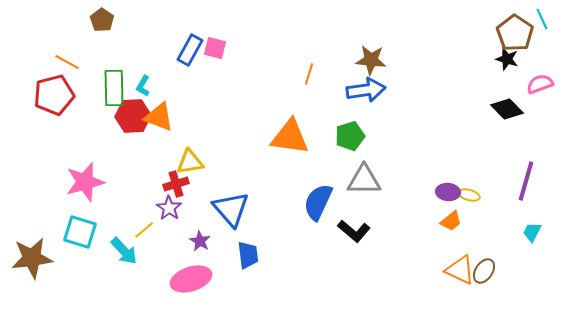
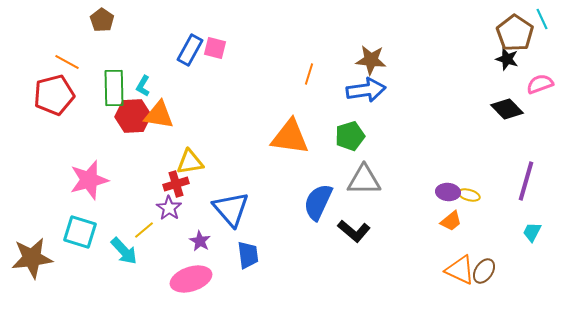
orange triangle at (159, 117): moved 2 px up; rotated 12 degrees counterclockwise
pink star at (85, 182): moved 4 px right, 2 px up
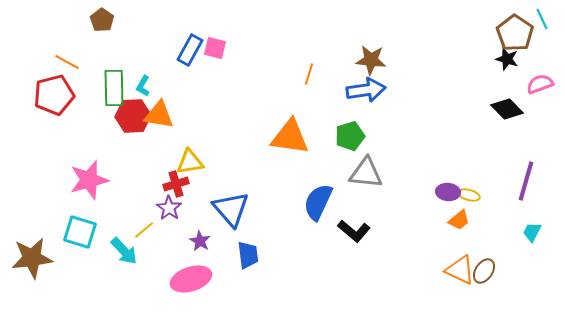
gray triangle at (364, 180): moved 2 px right, 7 px up; rotated 6 degrees clockwise
orange trapezoid at (451, 221): moved 8 px right, 1 px up
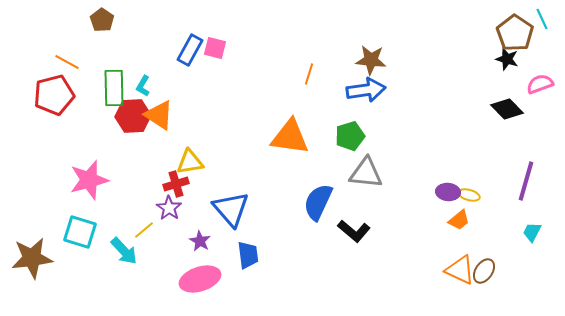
orange triangle at (159, 115): rotated 24 degrees clockwise
pink ellipse at (191, 279): moved 9 px right
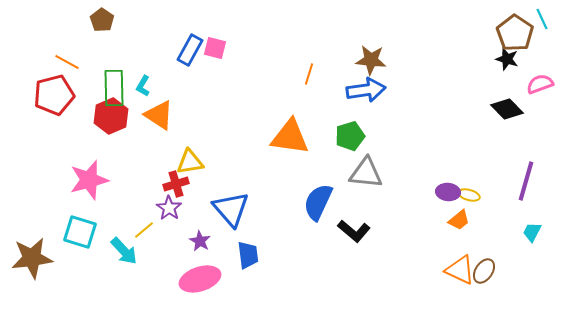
red hexagon at (133, 116): moved 22 px left; rotated 20 degrees counterclockwise
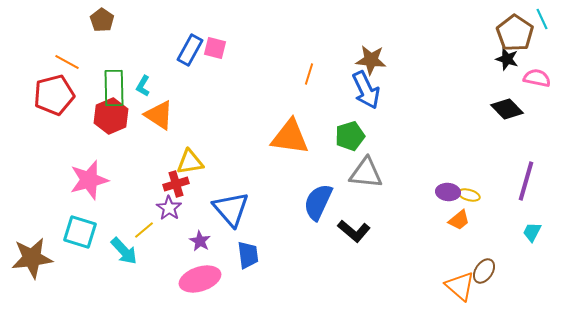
pink semicircle at (540, 84): moved 3 px left, 6 px up; rotated 32 degrees clockwise
blue arrow at (366, 90): rotated 72 degrees clockwise
orange triangle at (460, 270): moved 16 px down; rotated 16 degrees clockwise
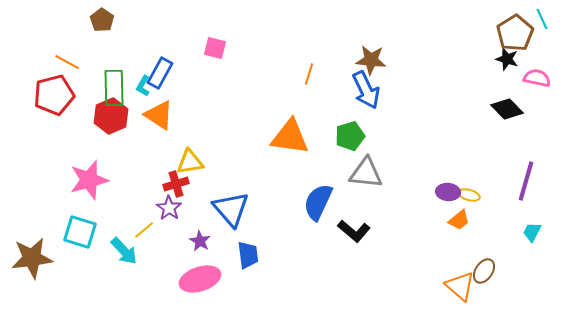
brown pentagon at (515, 33): rotated 6 degrees clockwise
blue rectangle at (190, 50): moved 30 px left, 23 px down
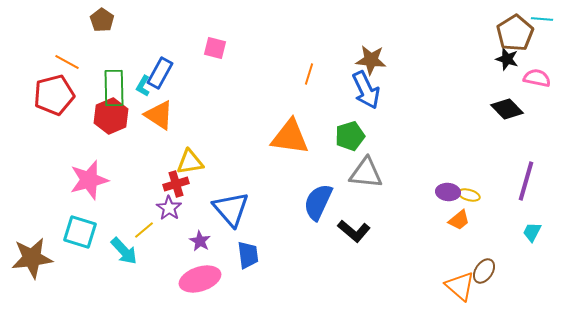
cyan line at (542, 19): rotated 60 degrees counterclockwise
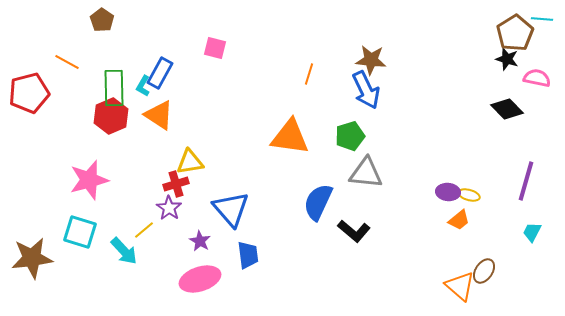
red pentagon at (54, 95): moved 25 px left, 2 px up
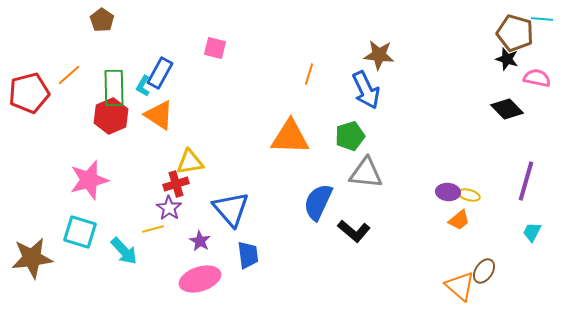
brown pentagon at (515, 33): rotated 24 degrees counterclockwise
brown star at (371, 60): moved 8 px right, 5 px up
orange line at (67, 62): moved 2 px right, 13 px down; rotated 70 degrees counterclockwise
orange triangle at (290, 137): rotated 6 degrees counterclockwise
yellow line at (144, 230): moved 9 px right, 1 px up; rotated 25 degrees clockwise
